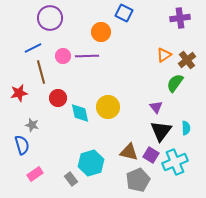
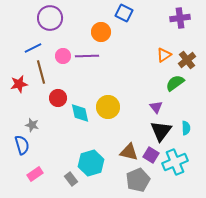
green semicircle: rotated 18 degrees clockwise
red star: moved 9 px up
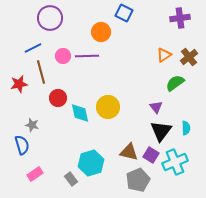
brown cross: moved 2 px right, 3 px up
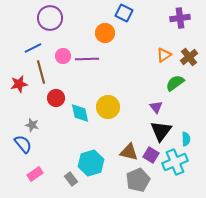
orange circle: moved 4 px right, 1 px down
purple line: moved 3 px down
red circle: moved 2 px left
cyan semicircle: moved 11 px down
blue semicircle: moved 1 px right, 1 px up; rotated 24 degrees counterclockwise
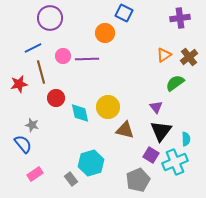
brown triangle: moved 4 px left, 22 px up
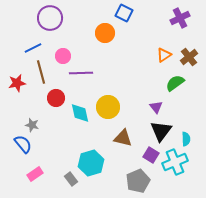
purple cross: rotated 18 degrees counterclockwise
purple line: moved 6 px left, 14 px down
red star: moved 2 px left, 1 px up
brown triangle: moved 2 px left, 8 px down
gray pentagon: moved 1 px down
